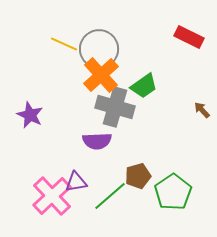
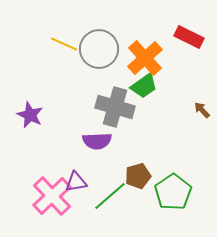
orange cross: moved 44 px right, 17 px up
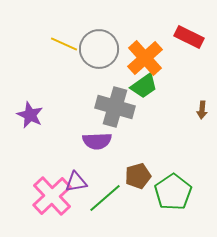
brown arrow: rotated 132 degrees counterclockwise
green line: moved 5 px left, 2 px down
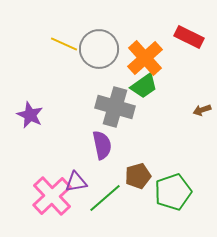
brown arrow: rotated 66 degrees clockwise
purple semicircle: moved 5 px right, 4 px down; rotated 100 degrees counterclockwise
green pentagon: rotated 15 degrees clockwise
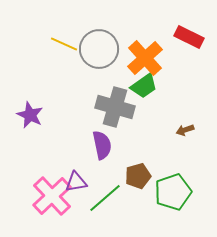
brown arrow: moved 17 px left, 20 px down
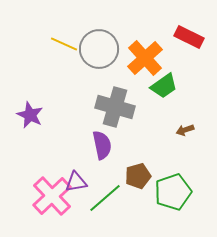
green trapezoid: moved 20 px right
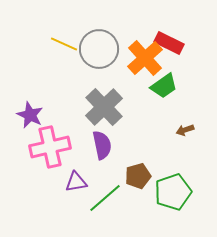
red rectangle: moved 20 px left, 6 px down
gray cross: moved 11 px left; rotated 30 degrees clockwise
pink cross: moved 2 px left, 49 px up; rotated 30 degrees clockwise
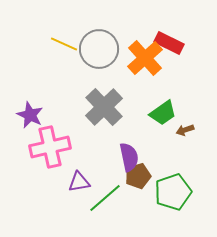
green trapezoid: moved 1 px left, 27 px down
purple semicircle: moved 27 px right, 12 px down
purple triangle: moved 3 px right
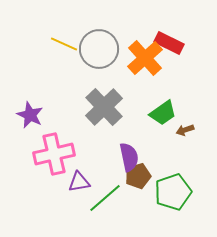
pink cross: moved 4 px right, 7 px down
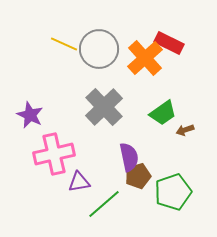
green line: moved 1 px left, 6 px down
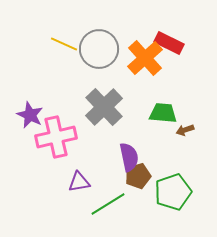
green trapezoid: rotated 140 degrees counterclockwise
pink cross: moved 2 px right, 17 px up
green line: moved 4 px right; rotated 9 degrees clockwise
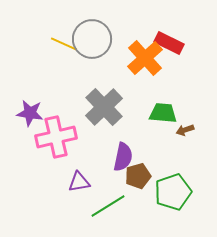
gray circle: moved 7 px left, 10 px up
purple star: moved 2 px up; rotated 16 degrees counterclockwise
purple semicircle: moved 6 px left; rotated 24 degrees clockwise
green line: moved 2 px down
